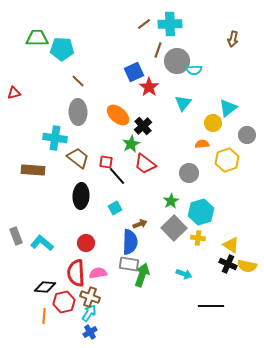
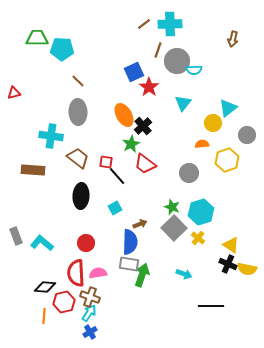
orange ellipse at (118, 115): moved 6 px right; rotated 20 degrees clockwise
cyan cross at (55, 138): moved 4 px left, 2 px up
green star at (171, 201): moved 1 px right, 6 px down; rotated 21 degrees counterclockwise
yellow cross at (198, 238): rotated 32 degrees clockwise
yellow semicircle at (247, 266): moved 3 px down
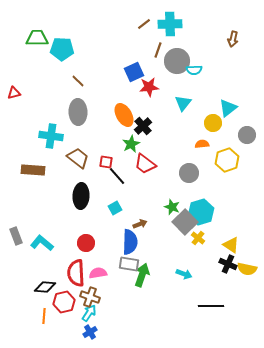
red star at (149, 87): rotated 30 degrees clockwise
gray square at (174, 228): moved 11 px right, 6 px up
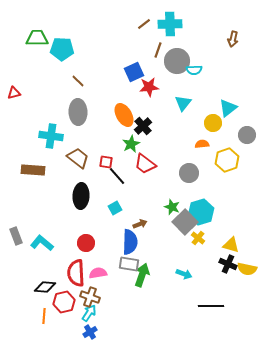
yellow triangle at (231, 245): rotated 18 degrees counterclockwise
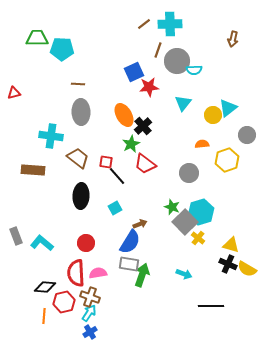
brown line at (78, 81): moved 3 px down; rotated 40 degrees counterclockwise
gray ellipse at (78, 112): moved 3 px right
yellow circle at (213, 123): moved 8 px up
blue semicircle at (130, 242): rotated 30 degrees clockwise
yellow semicircle at (247, 269): rotated 18 degrees clockwise
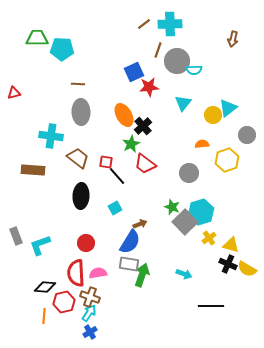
yellow cross at (198, 238): moved 11 px right; rotated 16 degrees clockwise
cyan L-shape at (42, 243): moved 2 px left, 2 px down; rotated 60 degrees counterclockwise
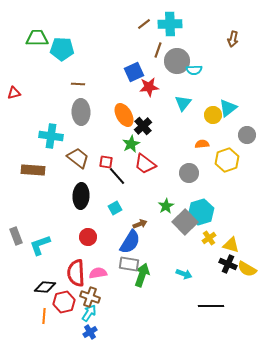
green star at (172, 207): moved 6 px left, 1 px up; rotated 21 degrees clockwise
red circle at (86, 243): moved 2 px right, 6 px up
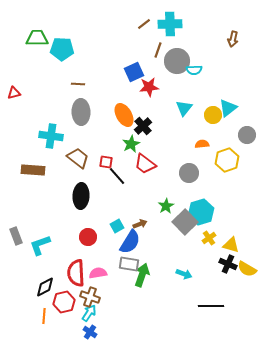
cyan triangle at (183, 103): moved 1 px right, 5 px down
cyan square at (115, 208): moved 2 px right, 18 px down
black diamond at (45, 287): rotated 30 degrees counterclockwise
blue cross at (90, 332): rotated 24 degrees counterclockwise
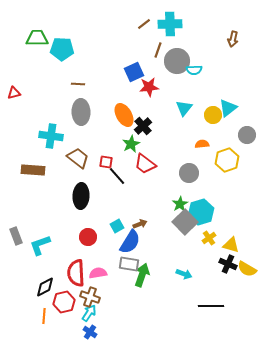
green star at (166, 206): moved 14 px right, 2 px up
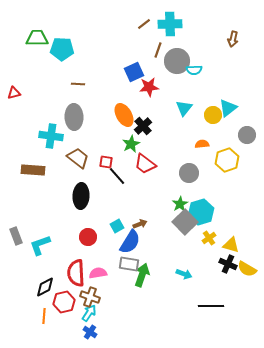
gray ellipse at (81, 112): moved 7 px left, 5 px down
